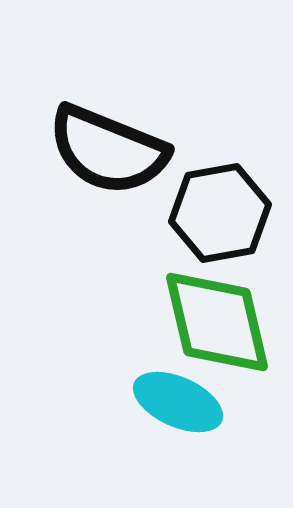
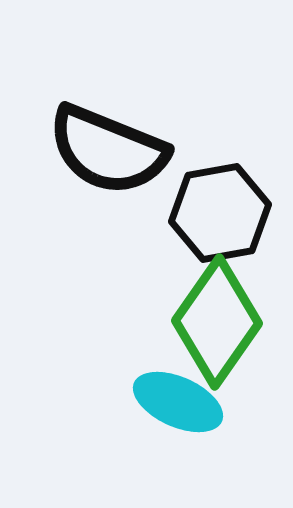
green diamond: rotated 48 degrees clockwise
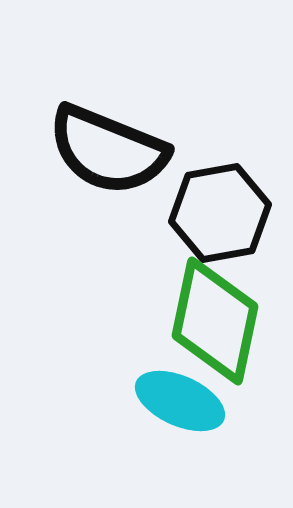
green diamond: moved 2 px left, 1 px up; rotated 23 degrees counterclockwise
cyan ellipse: moved 2 px right, 1 px up
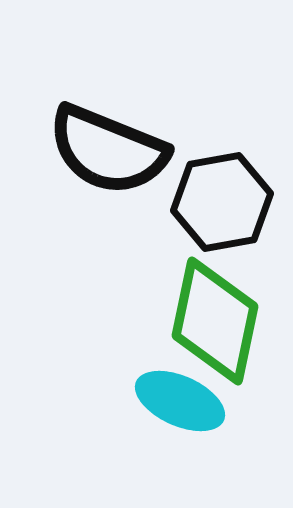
black hexagon: moved 2 px right, 11 px up
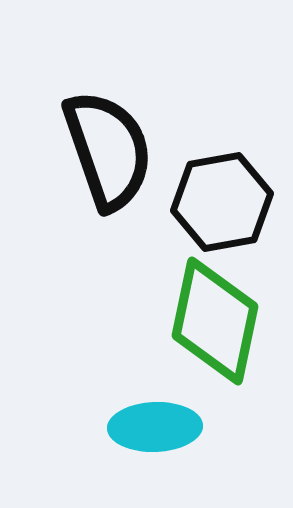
black semicircle: rotated 131 degrees counterclockwise
cyan ellipse: moved 25 px left, 26 px down; rotated 26 degrees counterclockwise
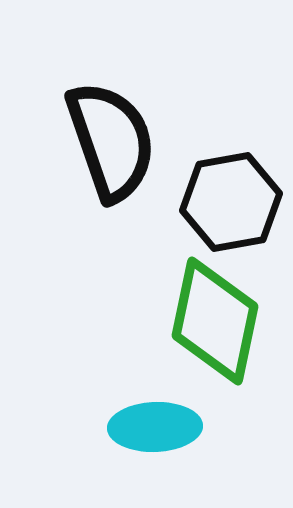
black semicircle: moved 3 px right, 9 px up
black hexagon: moved 9 px right
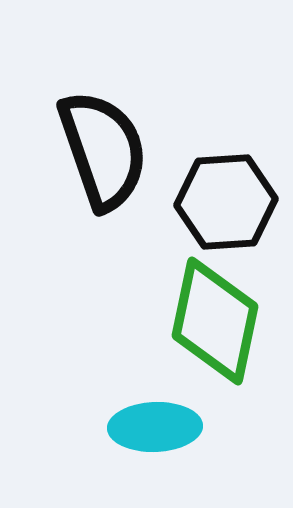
black semicircle: moved 8 px left, 9 px down
black hexagon: moved 5 px left; rotated 6 degrees clockwise
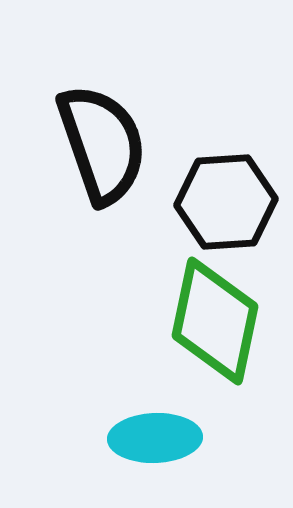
black semicircle: moved 1 px left, 6 px up
cyan ellipse: moved 11 px down
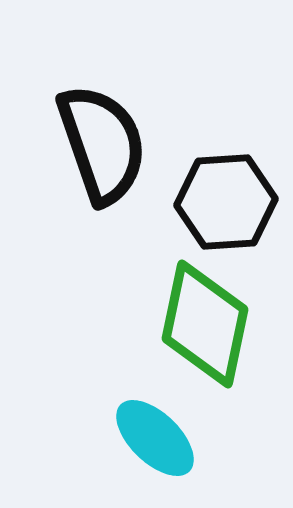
green diamond: moved 10 px left, 3 px down
cyan ellipse: rotated 46 degrees clockwise
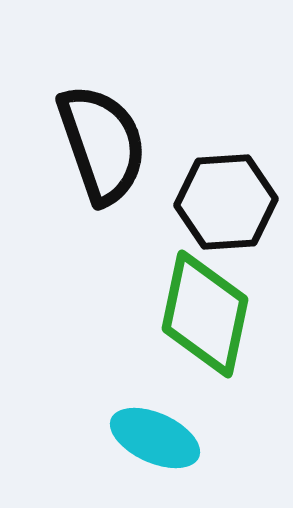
green diamond: moved 10 px up
cyan ellipse: rotated 20 degrees counterclockwise
